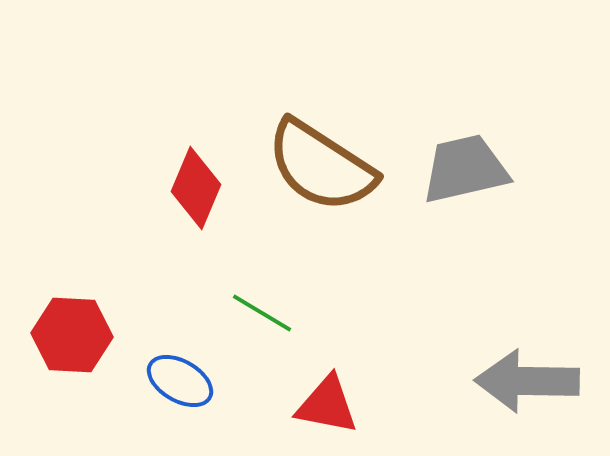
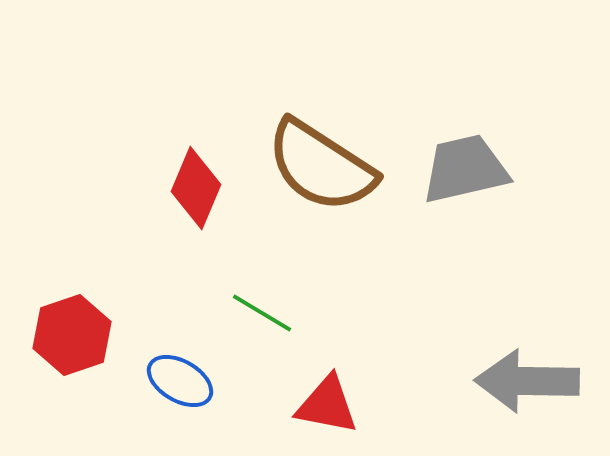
red hexagon: rotated 22 degrees counterclockwise
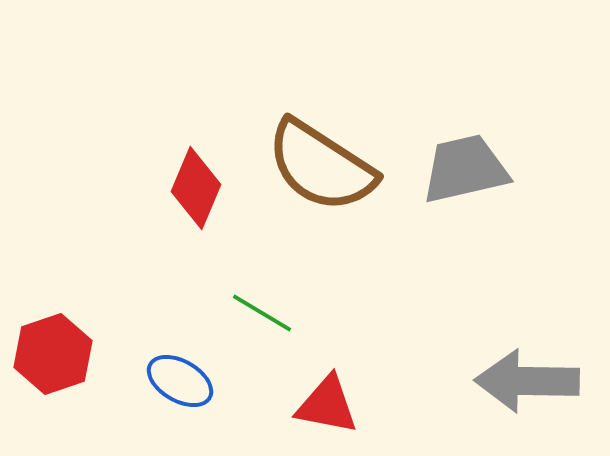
red hexagon: moved 19 px left, 19 px down
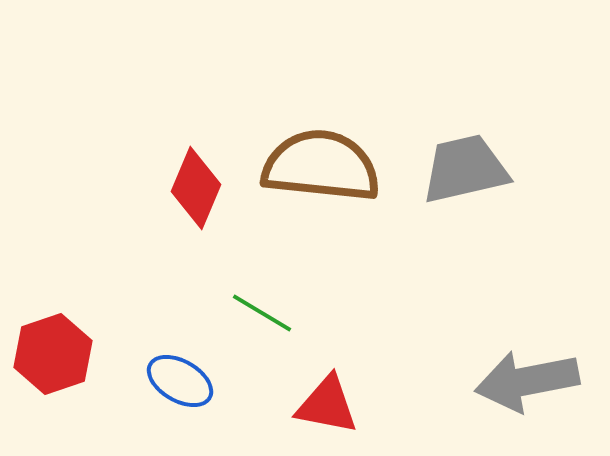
brown semicircle: rotated 153 degrees clockwise
gray arrow: rotated 12 degrees counterclockwise
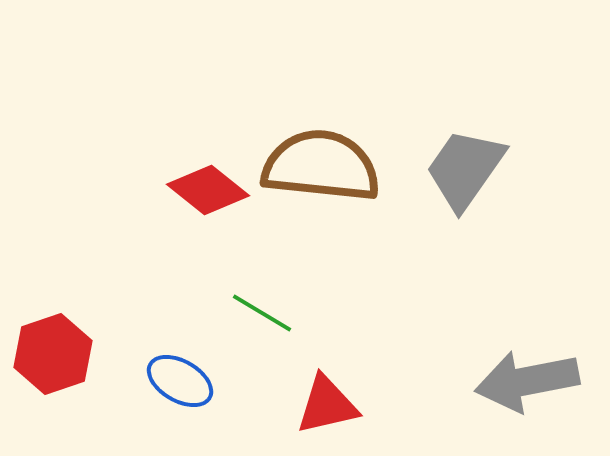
gray trapezoid: rotated 42 degrees counterclockwise
red diamond: moved 12 px right, 2 px down; rotated 74 degrees counterclockwise
red triangle: rotated 24 degrees counterclockwise
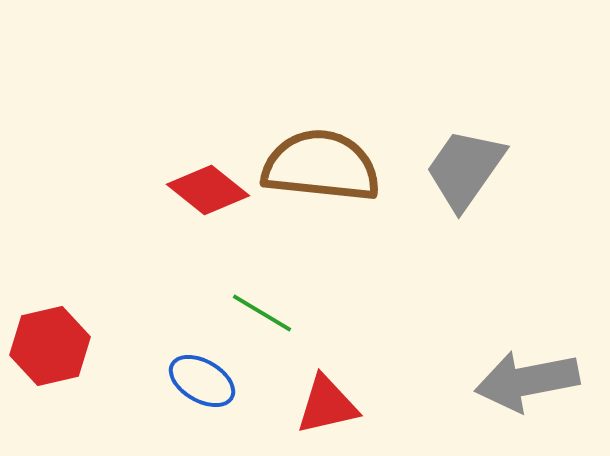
red hexagon: moved 3 px left, 8 px up; rotated 6 degrees clockwise
blue ellipse: moved 22 px right
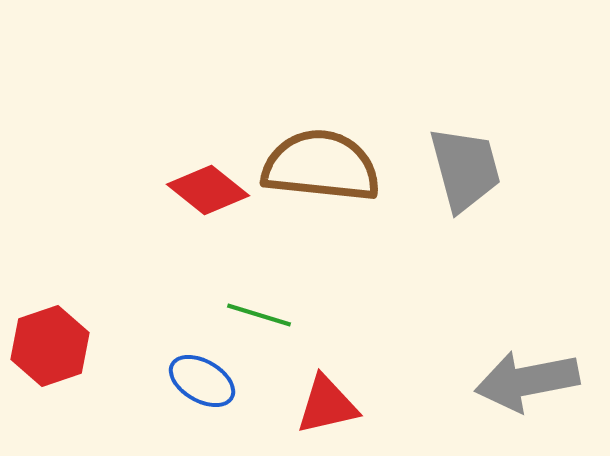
gray trapezoid: rotated 130 degrees clockwise
green line: moved 3 px left, 2 px down; rotated 14 degrees counterclockwise
red hexagon: rotated 6 degrees counterclockwise
